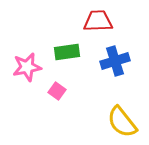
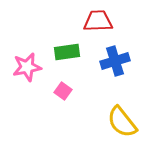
pink square: moved 6 px right
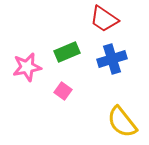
red trapezoid: moved 6 px right, 2 px up; rotated 144 degrees counterclockwise
green rectangle: rotated 15 degrees counterclockwise
blue cross: moved 3 px left, 2 px up
